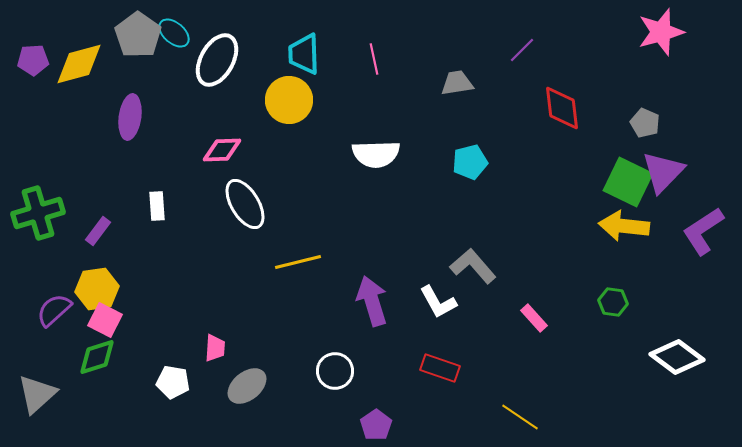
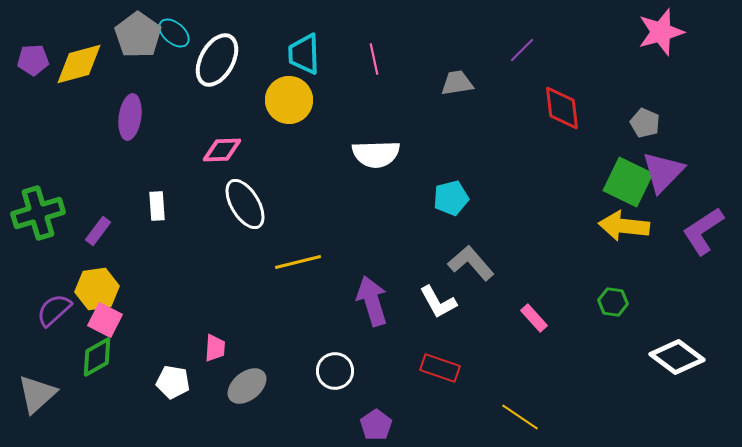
cyan pentagon at (470, 162): moved 19 px left, 36 px down
gray L-shape at (473, 266): moved 2 px left, 3 px up
green diamond at (97, 357): rotated 12 degrees counterclockwise
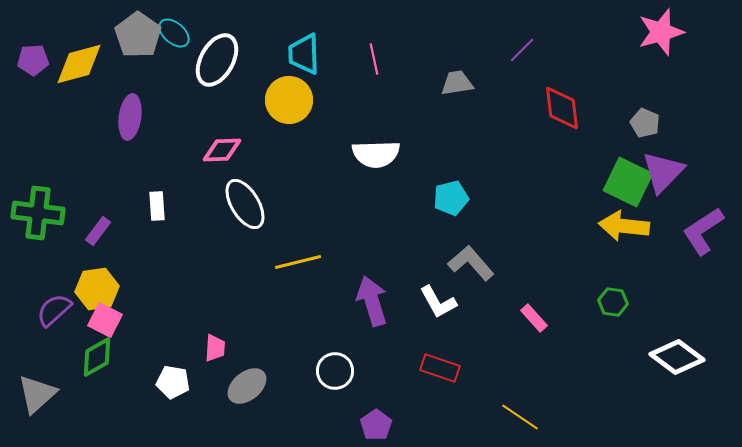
green cross at (38, 213): rotated 24 degrees clockwise
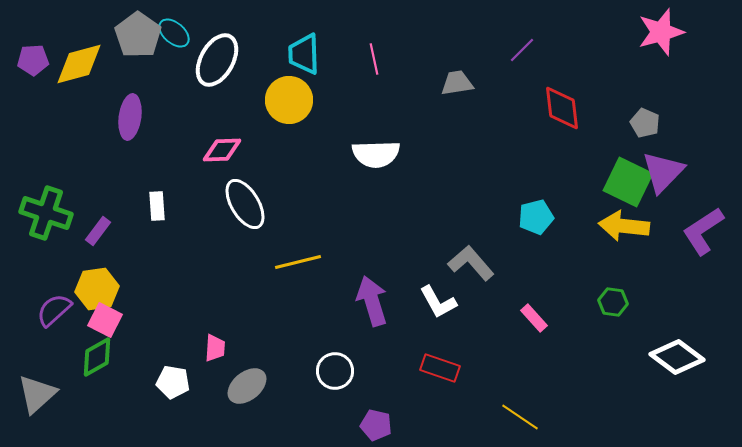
cyan pentagon at (451, 198): moved 85 px right, 19 px down
green cross at (38, 213): moved 8 px right; rotated 12 degrees clockwise
purple pentagon at (376, 425): rotated 24 degrees counterclockwise
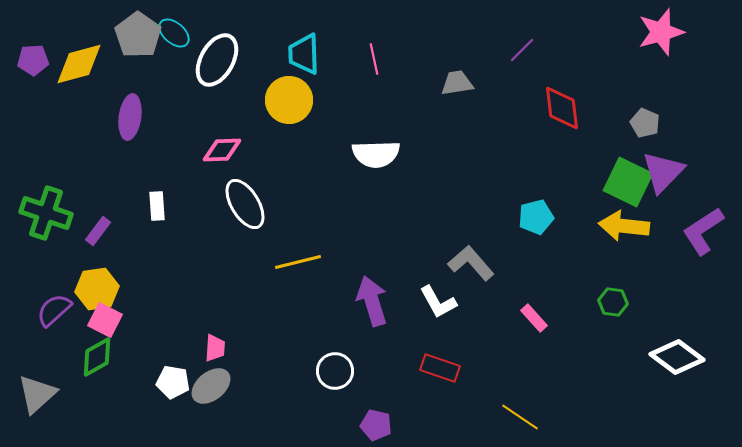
gray ellipse at (247, 386): moved 36 px left
